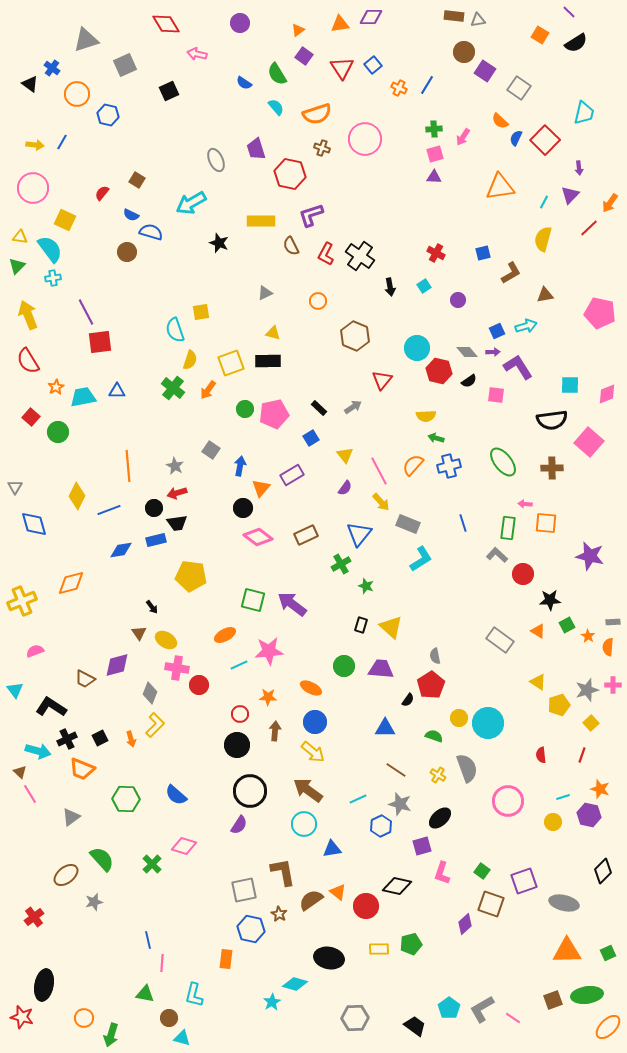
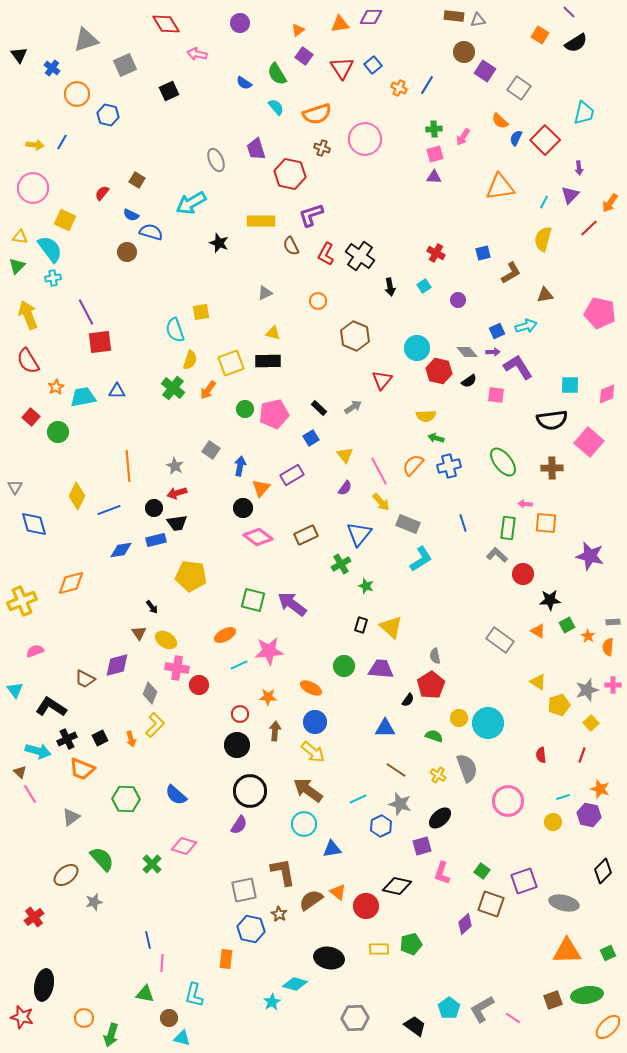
black triangle at (30, 84): moved 11 px left, 29 px up; rotated 18 degrees clockwise
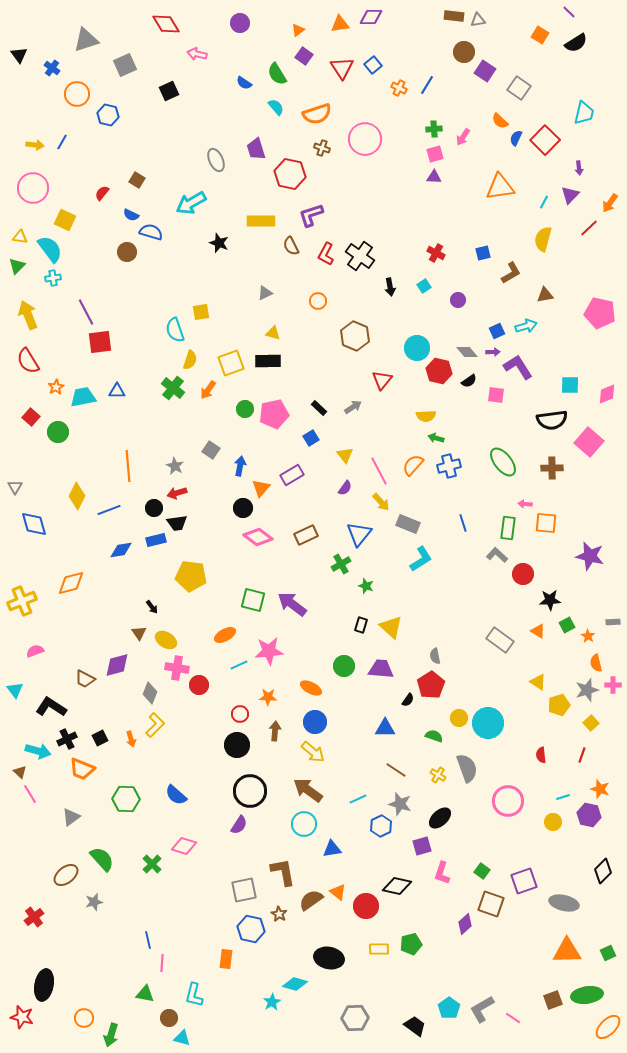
orange semicircle at (608, 647): moved 12 px left, 16 px down; rotated 18 degrees counterclockwise
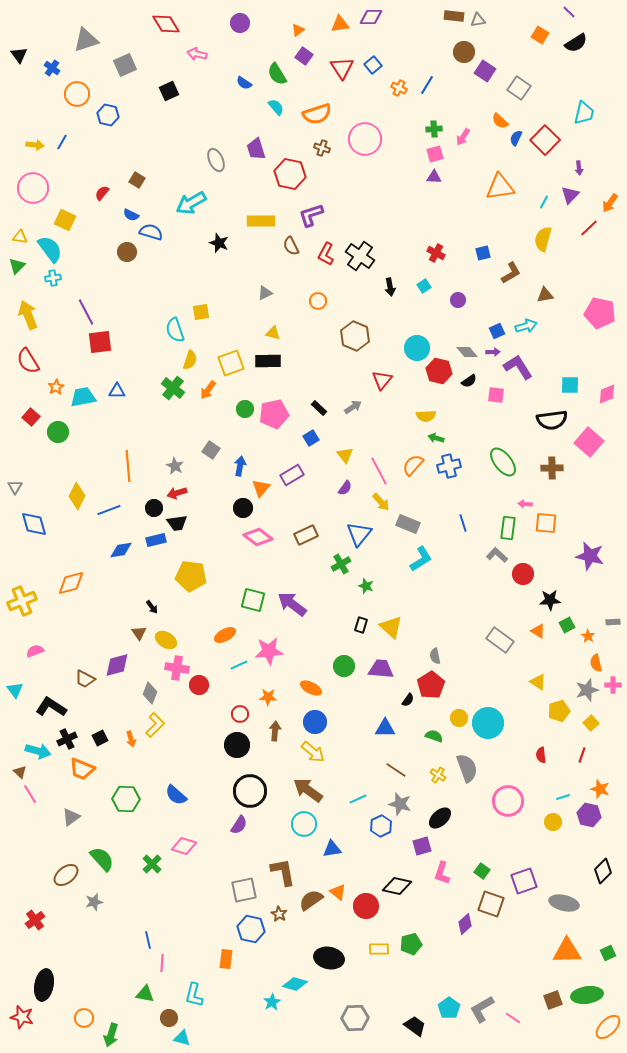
yellow pentagon at (559, 705): moved 6 px down
red cross at (34, 917): moved 1 px right, 3 px down
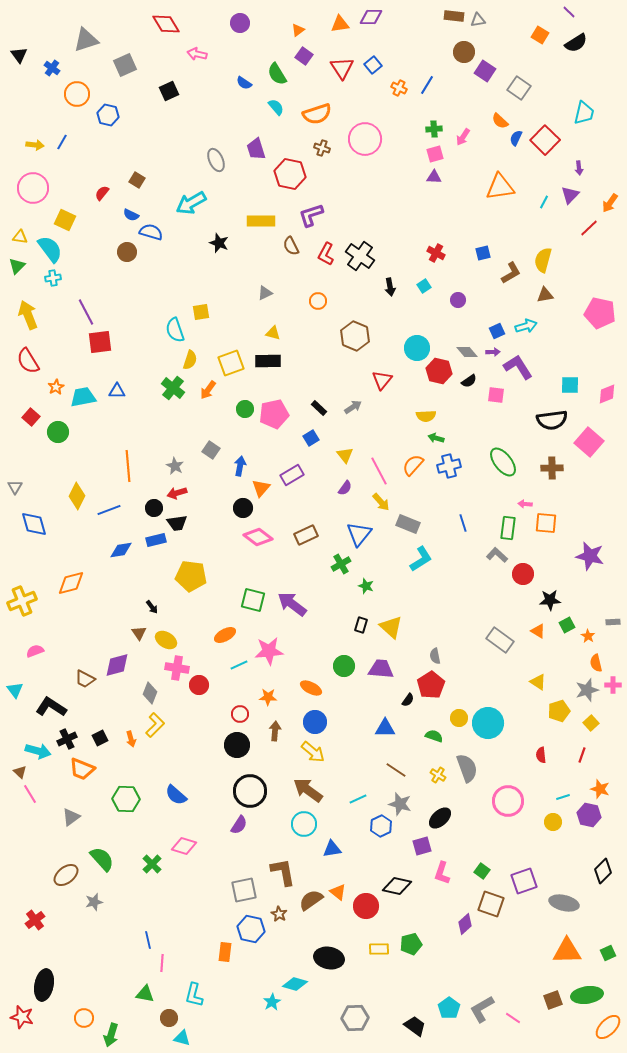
yellow semicircle at (543, 239): moved 21 px down
orange rectangle at (226, 959): moved 1 px left, 7 px up
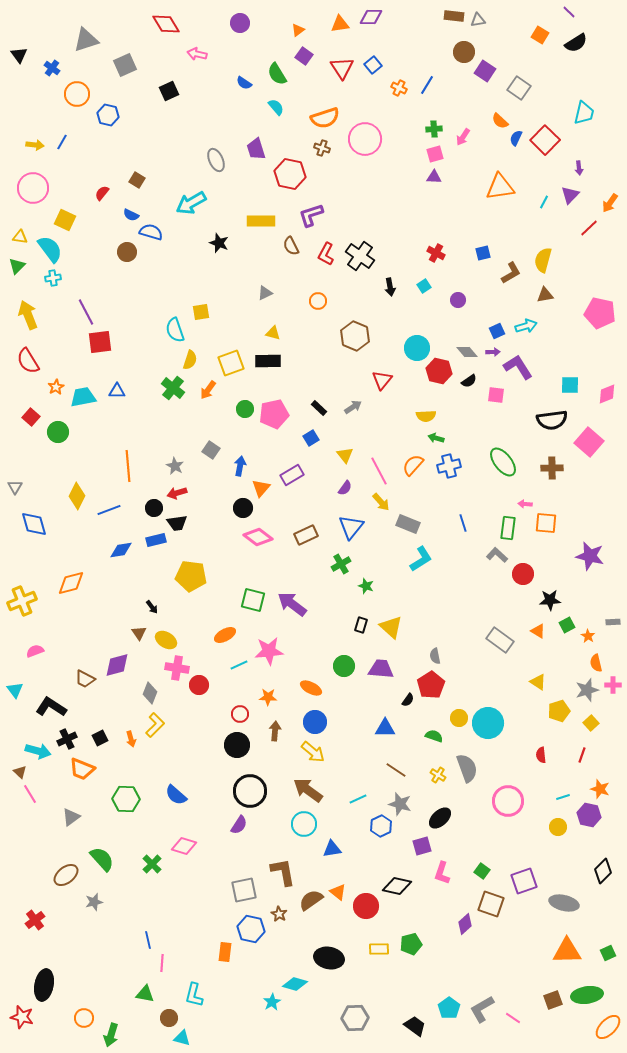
orange semicircle at (317, 114): moved 8 px right, 4 px down
blue triangle at (359, 534): moved 8 px left, 7 px up
yellow circle at (553, 822): moved 5 px right, 5 px down
